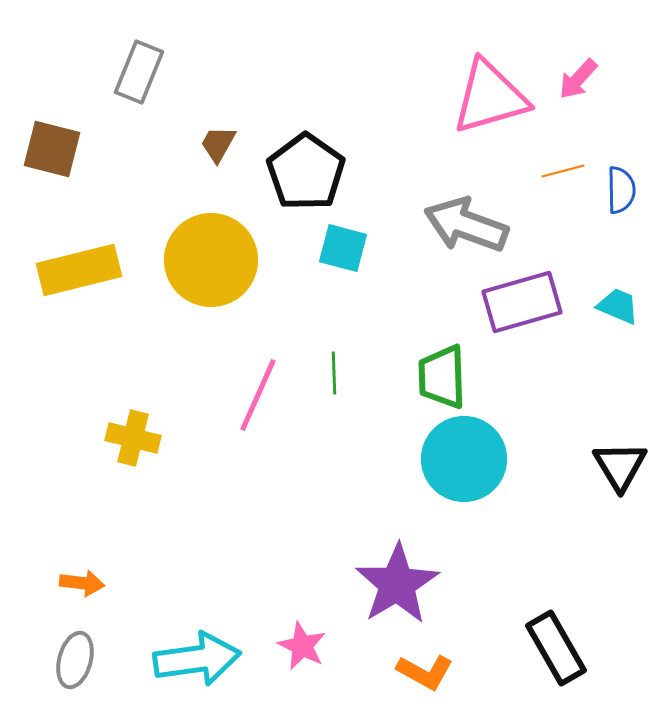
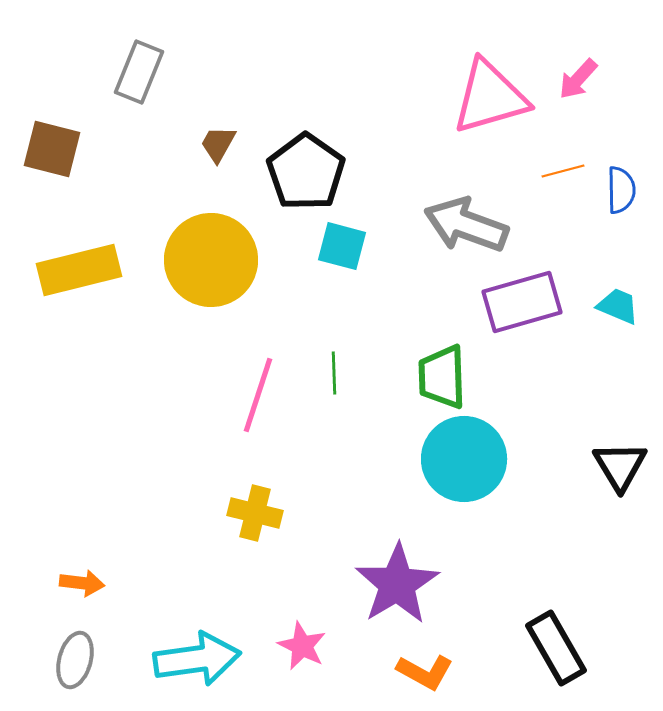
cyan square: moved 1 px left, 2 px up
pink line: rotated 6 degrees counterclockwise
yellow cross: moved 122 px right, 75 px down
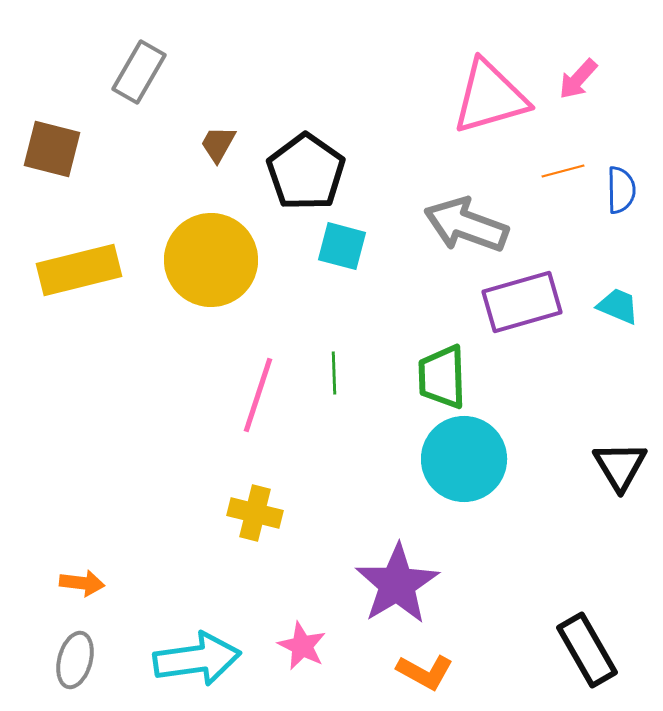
gray rectangle: rotated 8 degrees clockwise
black rectangle: moved 31 px right, 2 px down
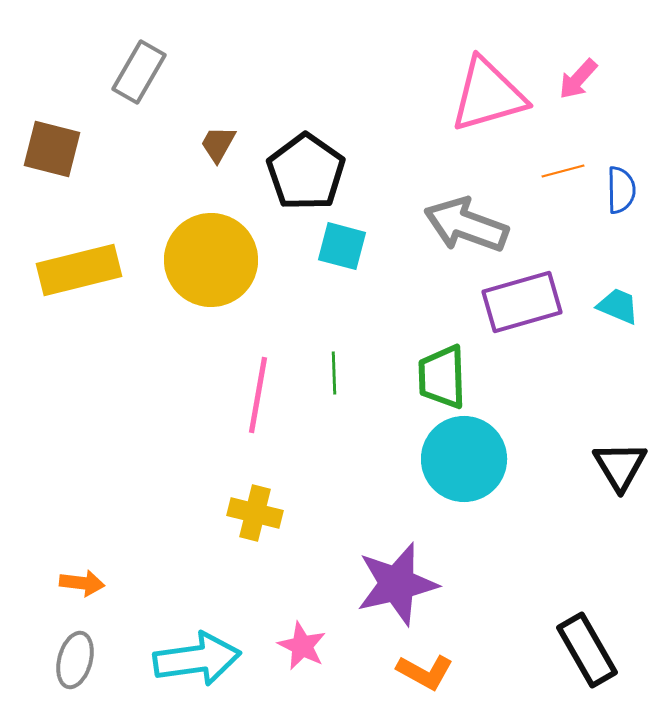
pink triangle: moved 2 px left, 2 px up
pink line: rotated 8 degrees counterclockwise
purple star: rotated 18 degrees clockwise
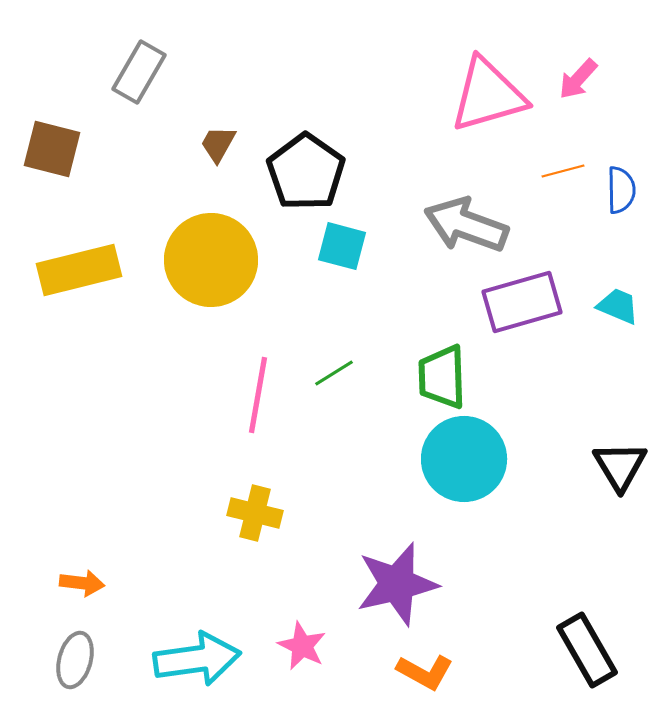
green line: rotated 60 degrees clockwise
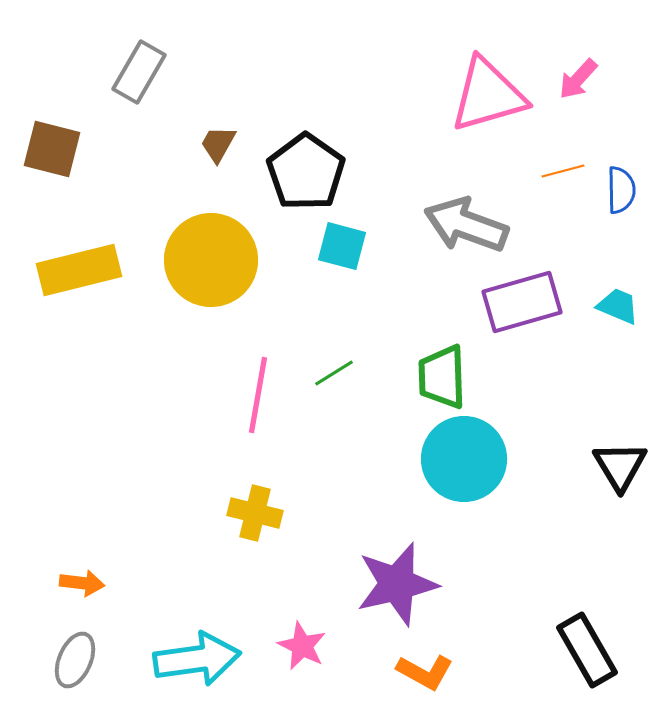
gray ellipse: rotated 8 degrees clockwise
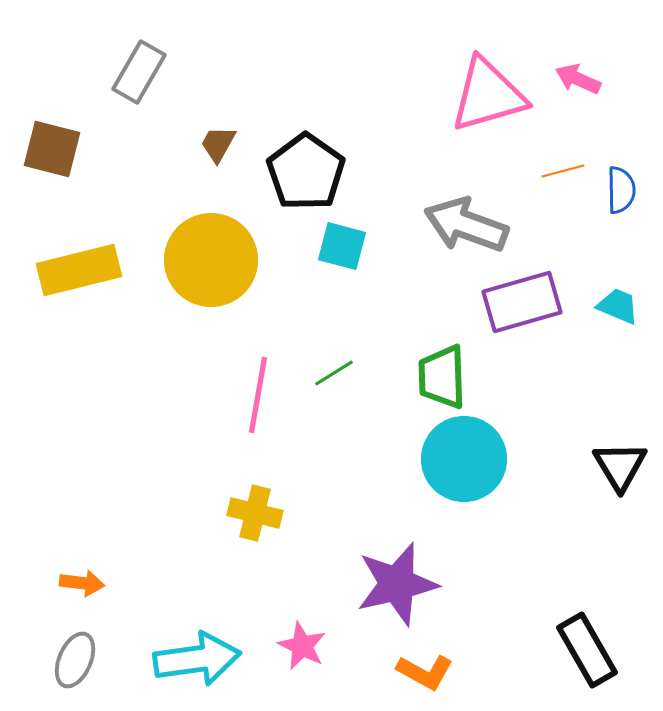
pink arrow: rotated 72 degrees clockwise
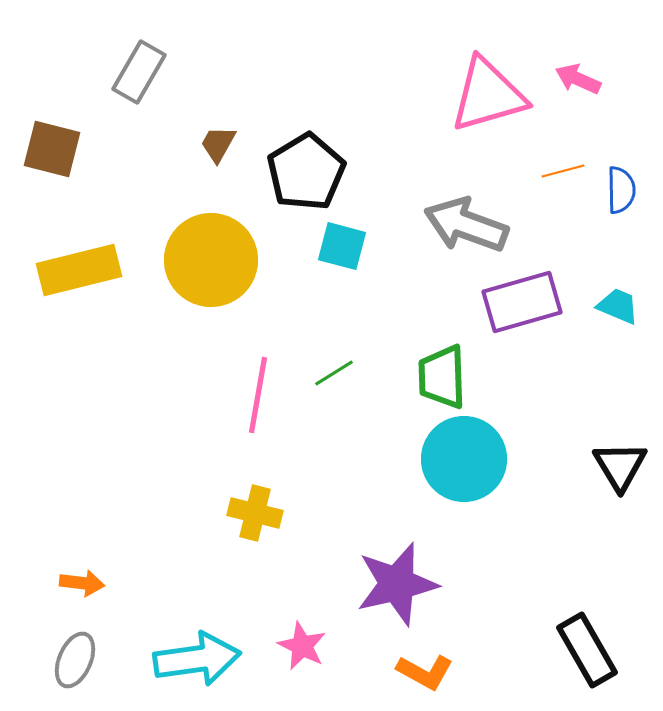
black pentagon: rotated 6 degrees clockwise
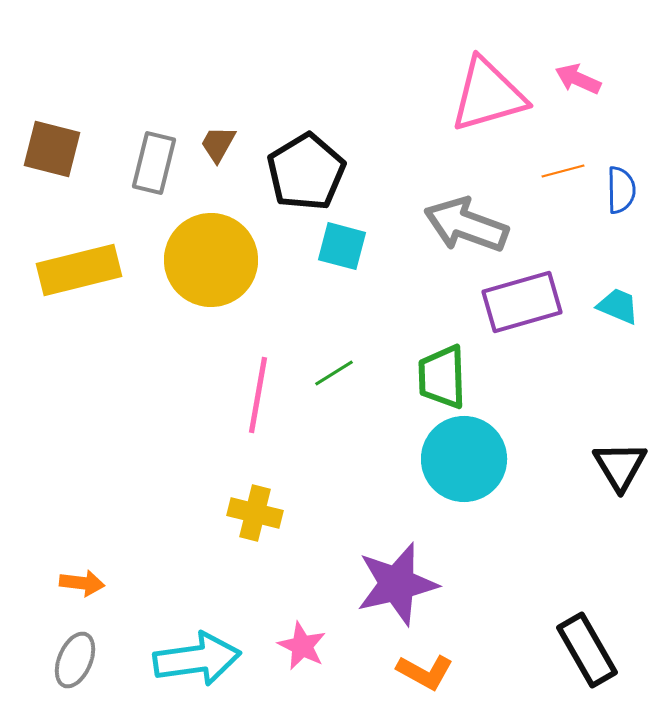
gray rectangle: moved 15 px right, 91 px down; rotated 16 degrees counterclockwise
